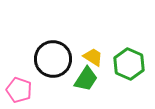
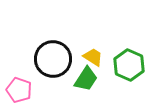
green hexagon: moved 1 px down
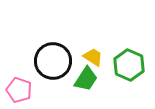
black circle: moved 2 px down
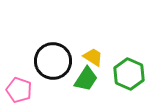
green hexagon: moved 9 px down
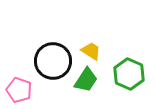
yellow trapezoid: moved 2 px left, 6 px up
green trapezoid: moved 1 px down
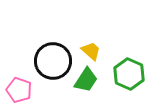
yellow trapezoid: rotated 10 degrees clockwise
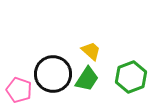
black circle: moved 13 px down
green hexagon: moved 2 px right, 3 px down; rotated 16 degrees clockwise
green trapezoid: moved 1 px right, 1 px up
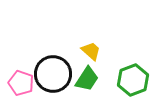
green hexagon: moved 2 px right, 3 px down
pink pentagon: moved 2 px right, 7 px up
